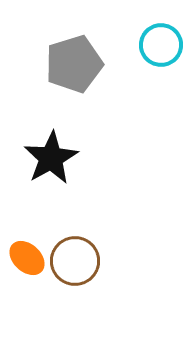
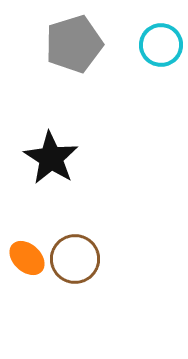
gray pentagon: moved 20 px up
black star: rotated 10 degrees counterclockwise
brown circle: moved 2 px up
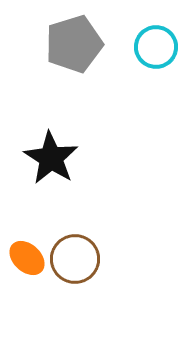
cyan circle: moved 5 px left, 2 px down
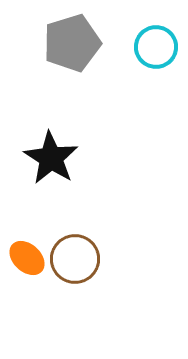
gray pentagon: moved 2 px left, 1 px up
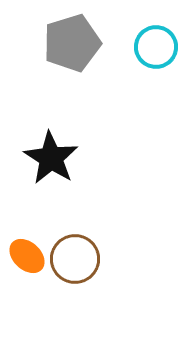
orange ellipse: moved 2 px up
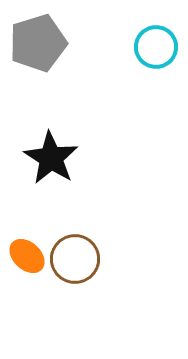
gray pentagon: moved 34 px left
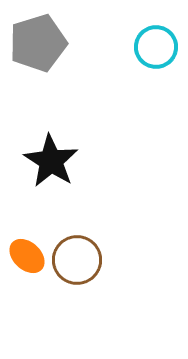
black star: moved 3 px down
brown circle: moved 2 px right, 1 px down
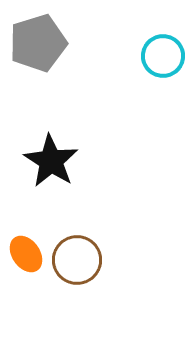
cyan circle: moved 7 px right, 9 px down
orange ellipse: moved 1 px left, 2 px up; rotated 12 degrees clockwise
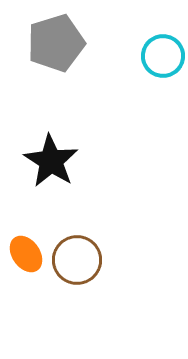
gray pentagon: moved 18 px right
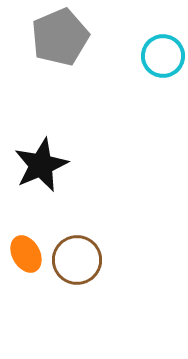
gray pentagon: moved 4 px right, 6 px up; rotated 6 degrees counterclockwise
black star: moved 10 px left, 4 px down; rotated 16 degrees clockwise
orange ellipse: rotated 6 degrees clockwise
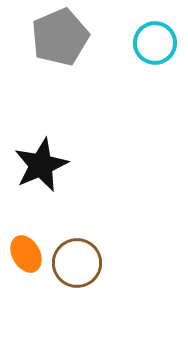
cyan circle: moved 8 px left, 13 px up
brown circle: moved 3 px down
